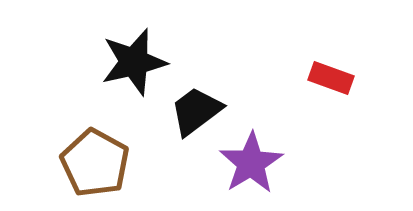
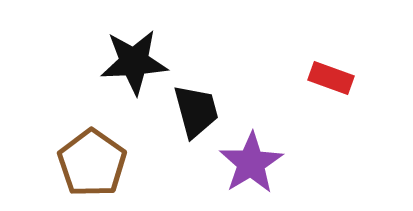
black star: rotated 10 degrees clockwise
black trapezoid: rotated 112 degrees clockwise
brown pentagon: moved 3 px left; rotated 6 degrees clockwise
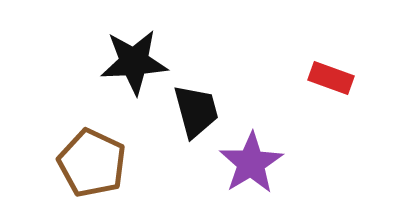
brown pentagon: rotated 10 degrees counterclockwise
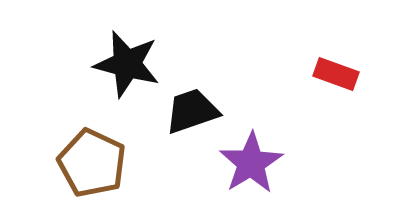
black star: moved 7 px left, 2 px down; rotated 18 degrees clockwise
red rectangle: moved 5 px right, 4 px up
black trapezoid: moved 4 px left; rotated 94 degrees counterclockwise
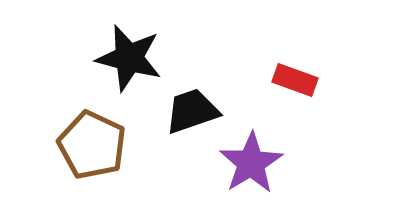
black star: moved 2 px right, 6 px up
red rectangle: moved 41 px left, 6 px down
brown pentagon: moved 18 px up
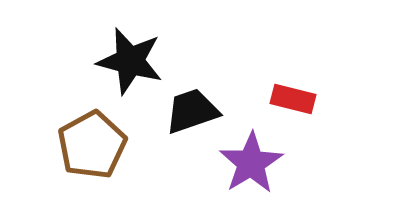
black star: moved 1 px right, 3 px down
red rectangle: moved 2 px left, 19 px down; rotated 6 degrees counterclockwise
brown pentagon: rotated 18 degrees clockwise
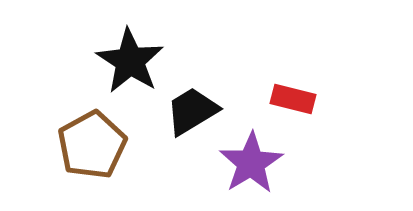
black star: rotated 18 degrees clockwise
black trapezoid: rotated 12 degrees counterclockwise
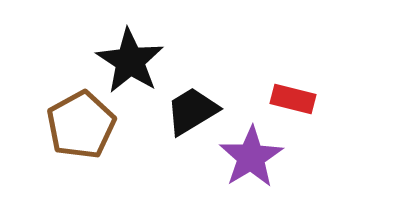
brown pentagon: moved 11 px left, 20 px up
purple star: moved 6 px up
